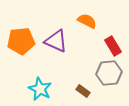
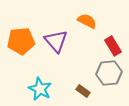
purple triangle: rotated 25 degrees clockwise
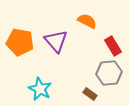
orange pentagon: moved 1 px left, 1 px down; rotated 16 degrees clockwise
brown rectangle: moved 7 px right, 3 px down
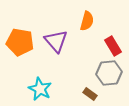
orange semicircle: rotated 78 degrees clockwise
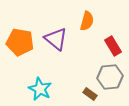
purple triangle: moved 2 px up; rotated 10 degrees counterclockwise
gray hexagon: moved 1 px right, 4 px down
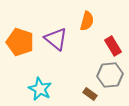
orange pentagon: rotated 8 degrees clockwise
gray hexagon: moved 2 px up
